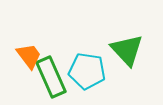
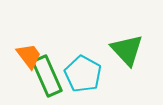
cyan pentagon: moved 4 px left, 3 px down; rotated 21 degrees clockwise
green rectangle: moved 4 px left, 1 px up
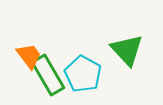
green rectangle: moved 1 px right, 1 px up; rotated 6 degrees counterclockwise
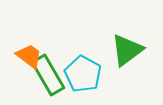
green triangle: rotated 36 degrees clockwise
orange trapezoid: rotated 16 degrees counterclockwise
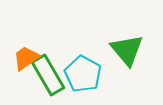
green triangle: rotated 33 degrees counterclockwise
orange trapezoid: moved 3 px left, 2 px down; rotated 72 degrees counterclockwise
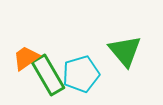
green triangle: moved 2 px left, 1 px down
cyan pentagon: moved 2 px left; rotated 27 degrees clockwise
